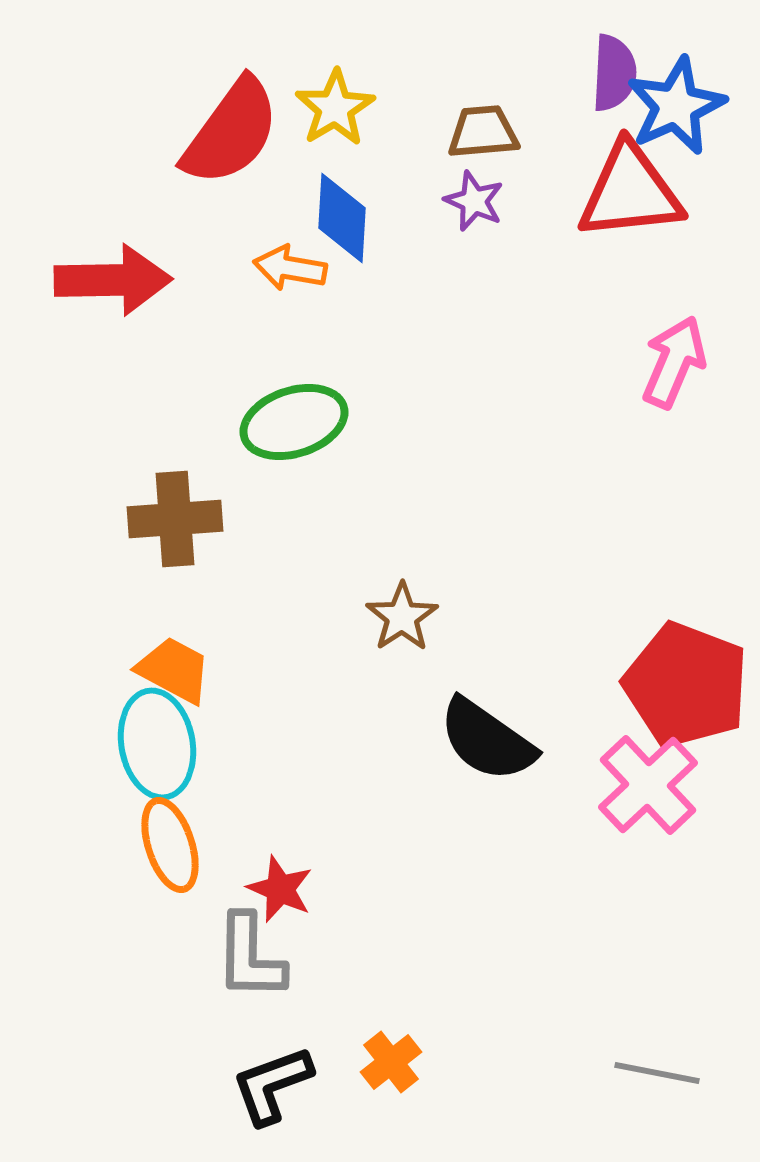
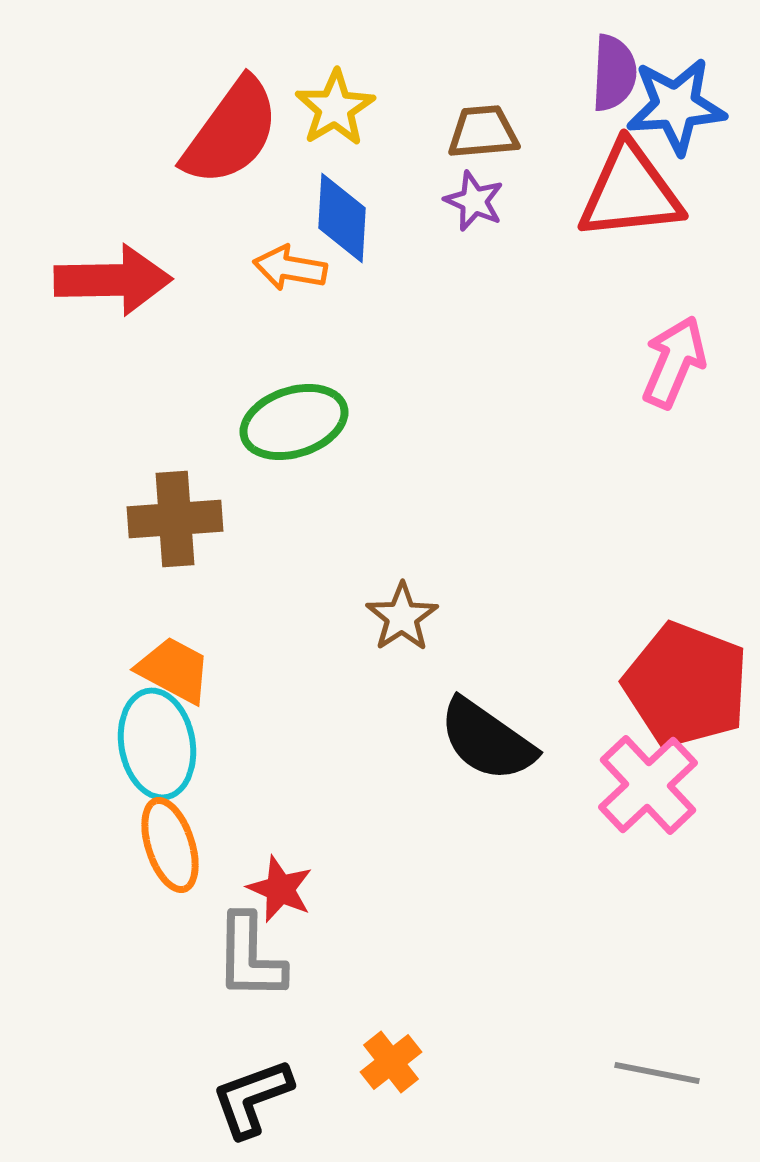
blue star: rotated 20 degrees clockwise
black L-shape: moved 20 px left, 13 px down
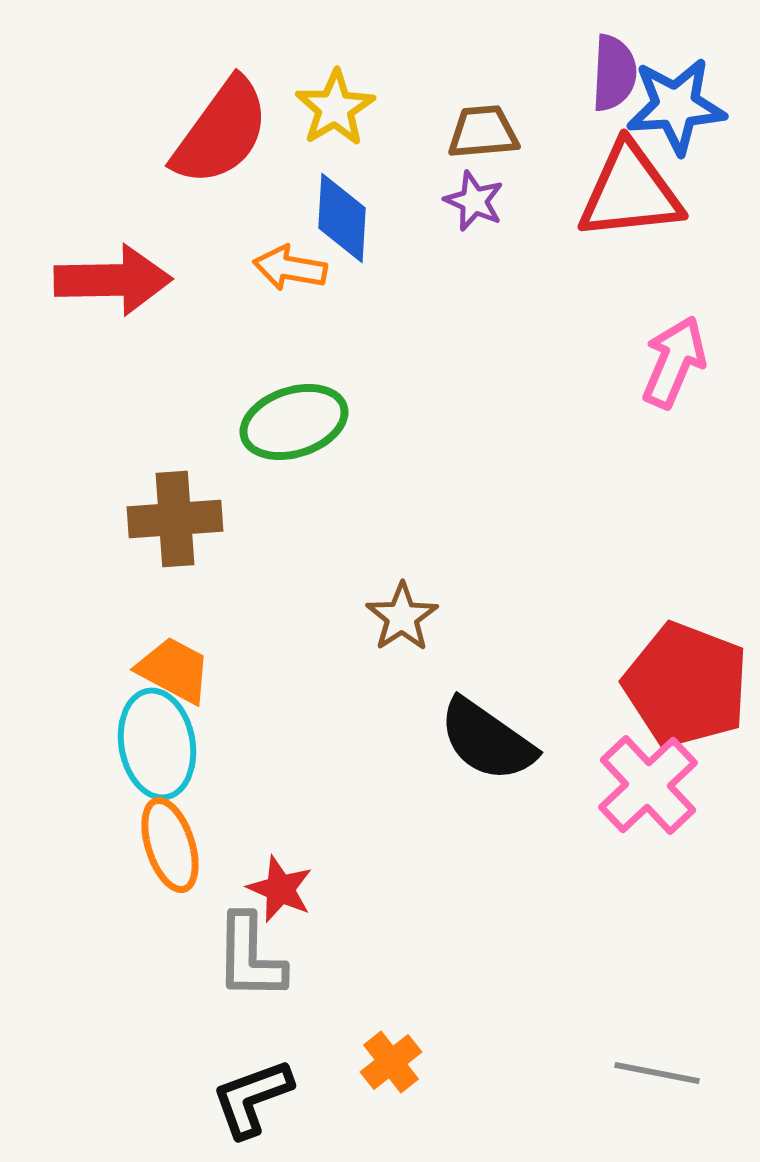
red semicircle: moved 10 px left
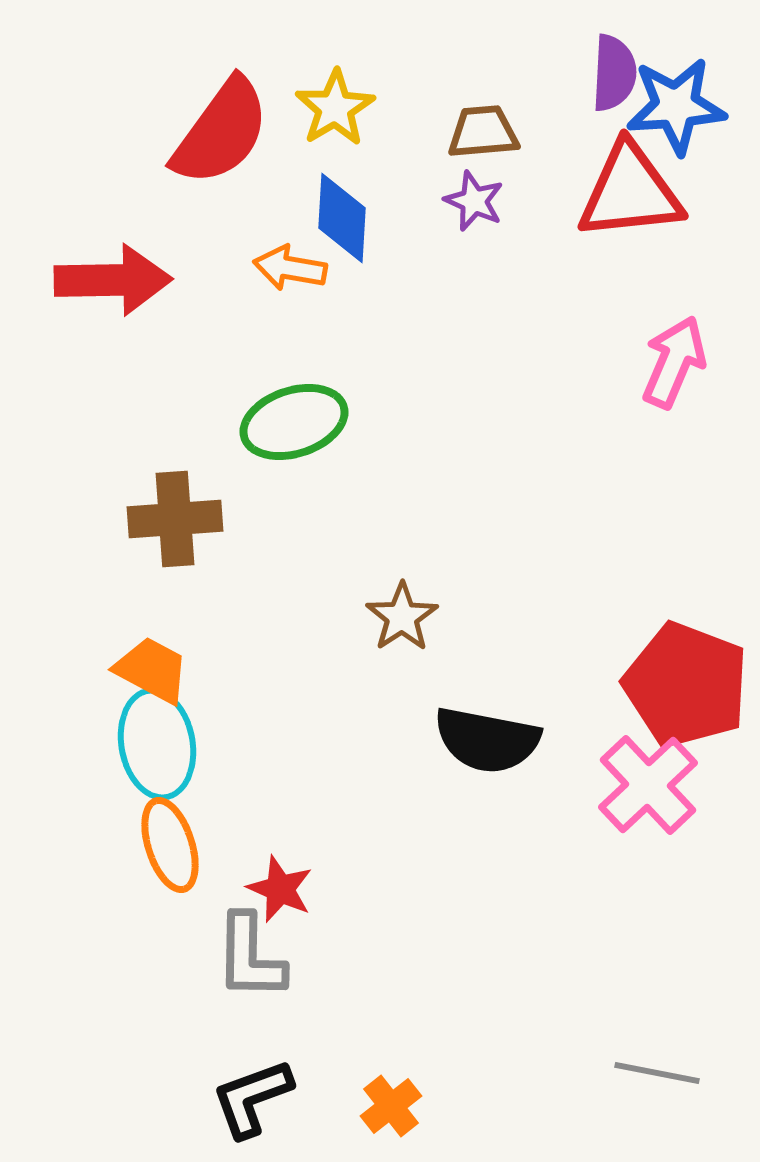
orange trapezoid: moved 22 px left
black semicircle: rotated 24 degrees counterclockwise
orange cross: moved 44 px down
